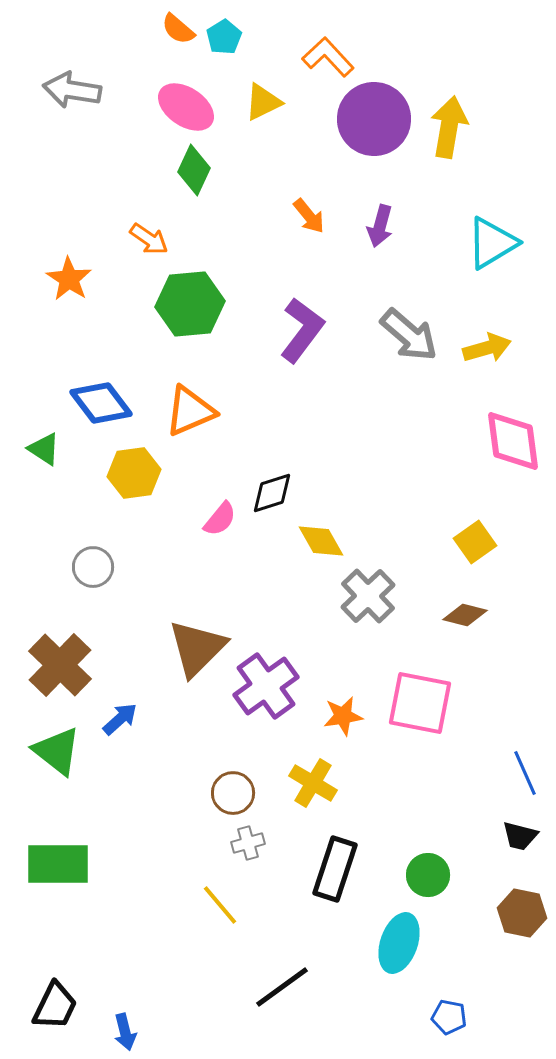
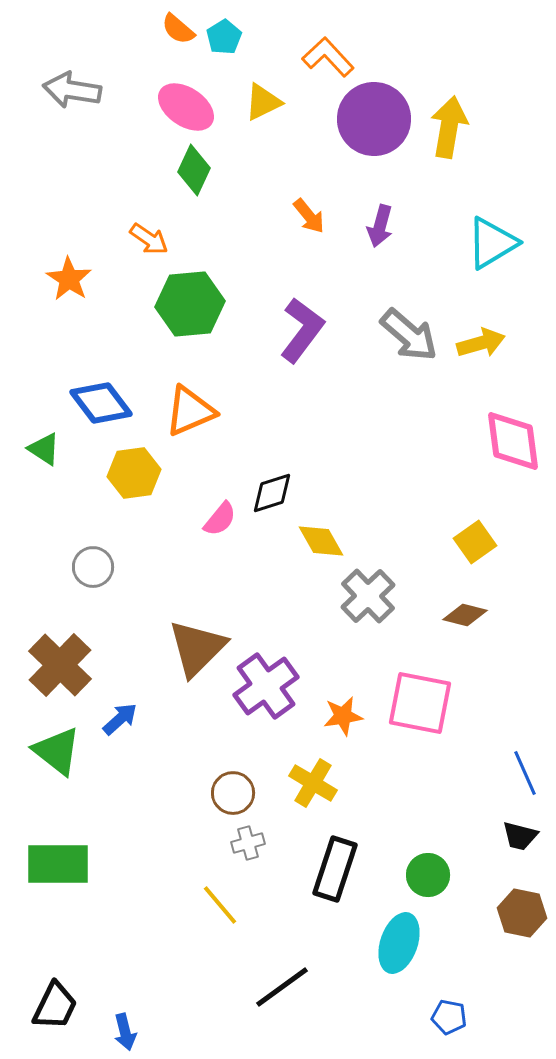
yellow arrow at (487, 348): moved 6 px left, 5 px up
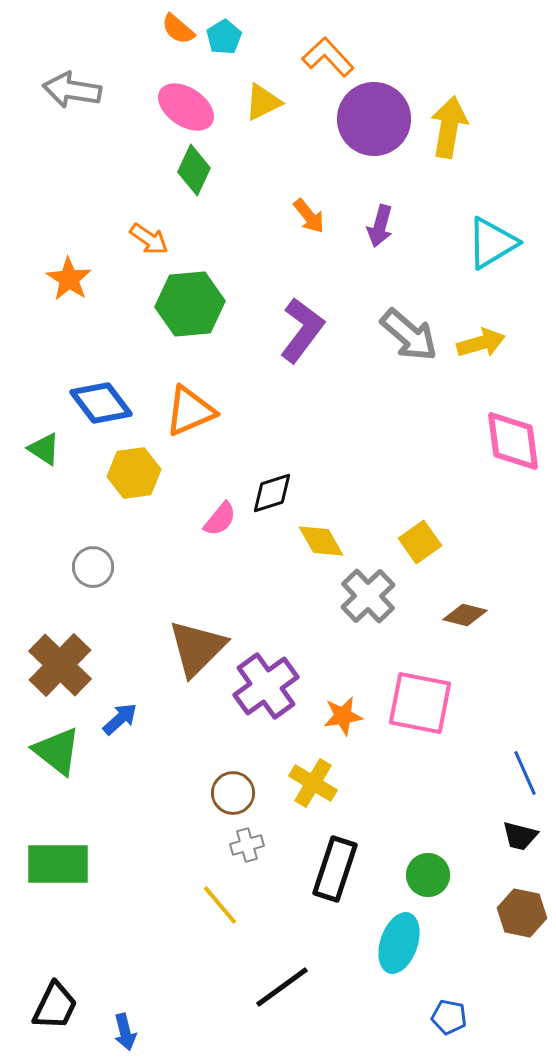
yellow square at (475, 542): moved 55 px left
gray cross at (248, 843): moved 1 px left, 2 px down
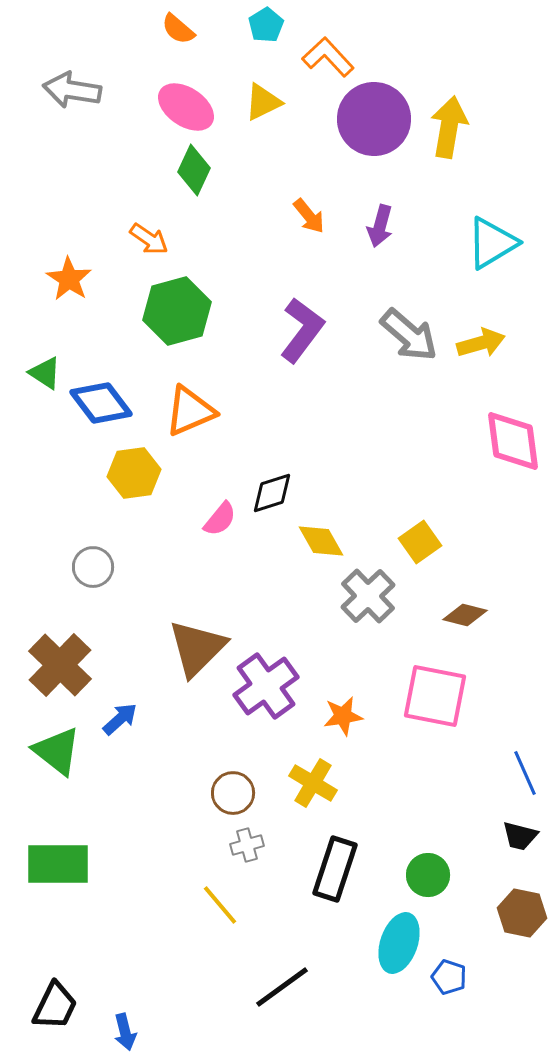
cyan pentagon at (224, 37): moved 42 px right, 12 px up
green hexagon at (190, 304): moved 13 px left, 7 px down; rotated 10 degrees counterclockwise
green triangle at (44, 449): moved 1 px right, 76 px up
pink square at (420, 703): moved 15 px right, 7 px up
blue pentagon at (449, 1017): moved 40 px up; rotated 8 degrees clockwise
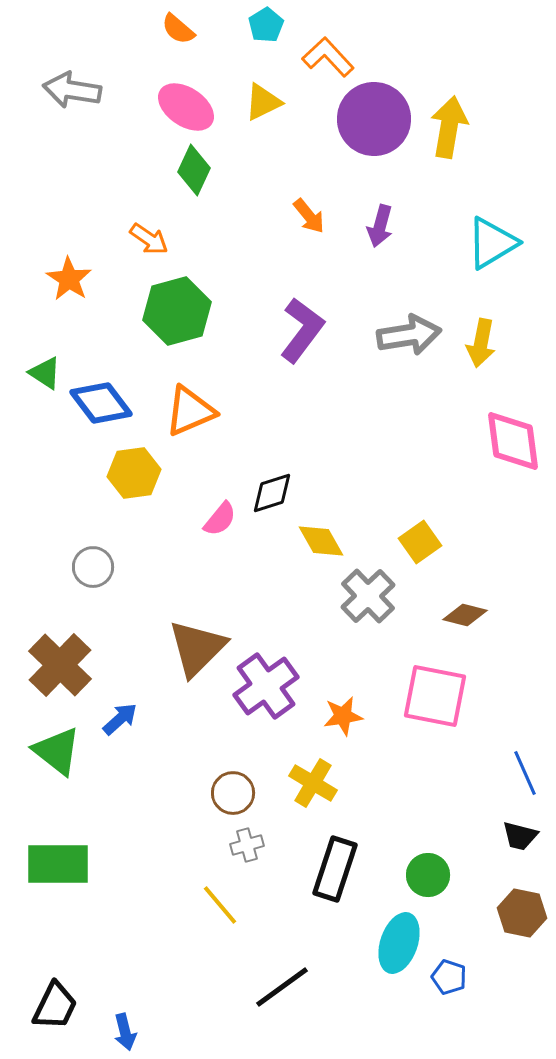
gray arrow at (409, 335): rotated 50 degrees counterclockwise
yellow arrow at (481, 343): rotated 117 degrees clockwise
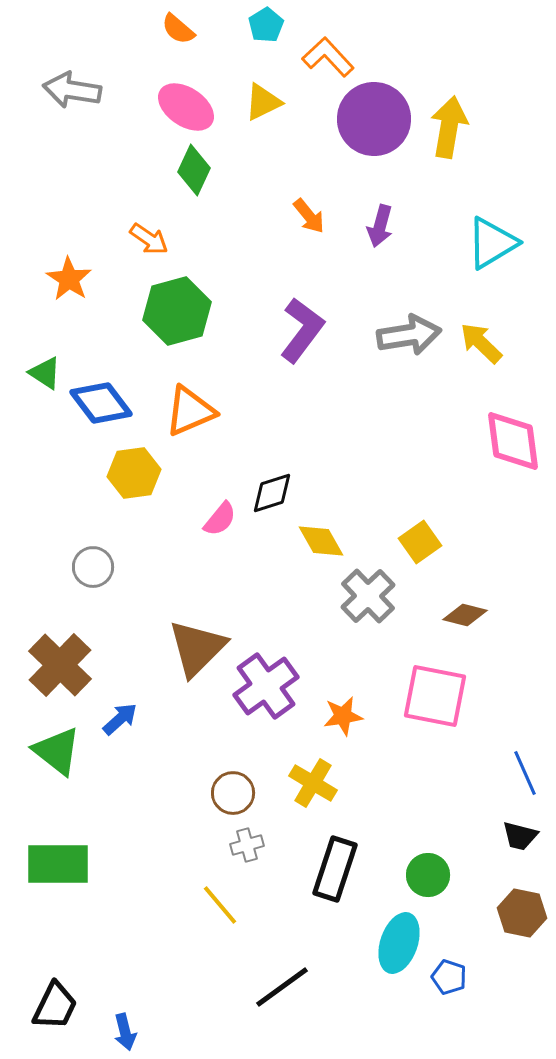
yellow arrow at (481, 343): rotated 123 degrees clockwise
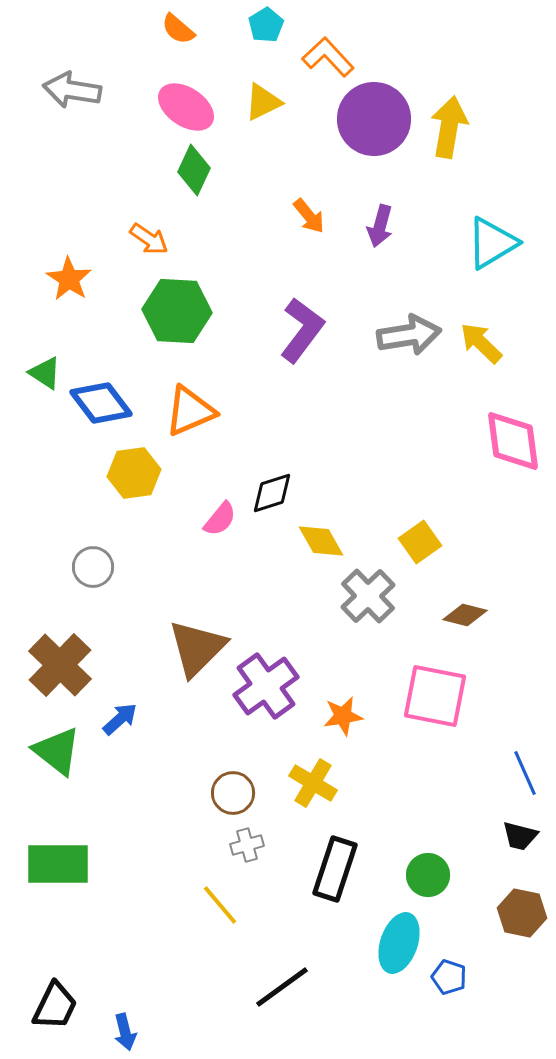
green hexagon at (177, 311): rotated 18 degrees clockwise
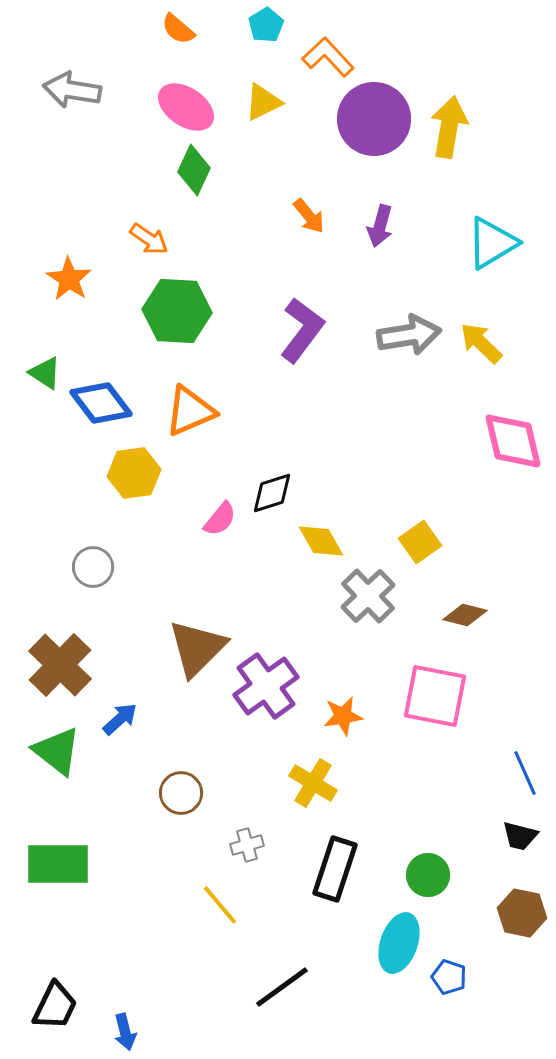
pink diamond at (513, 441): rotated 6 degrees counterclockwise
brown circle at (233, 793): moved 52 px left
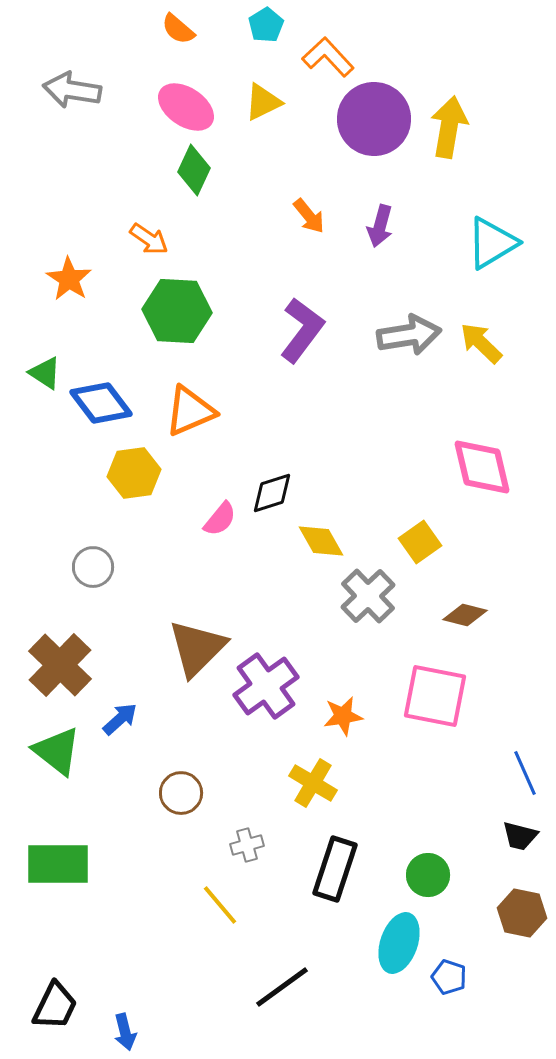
pink diamond at (513, 441): moved 31 px left, 26 px down
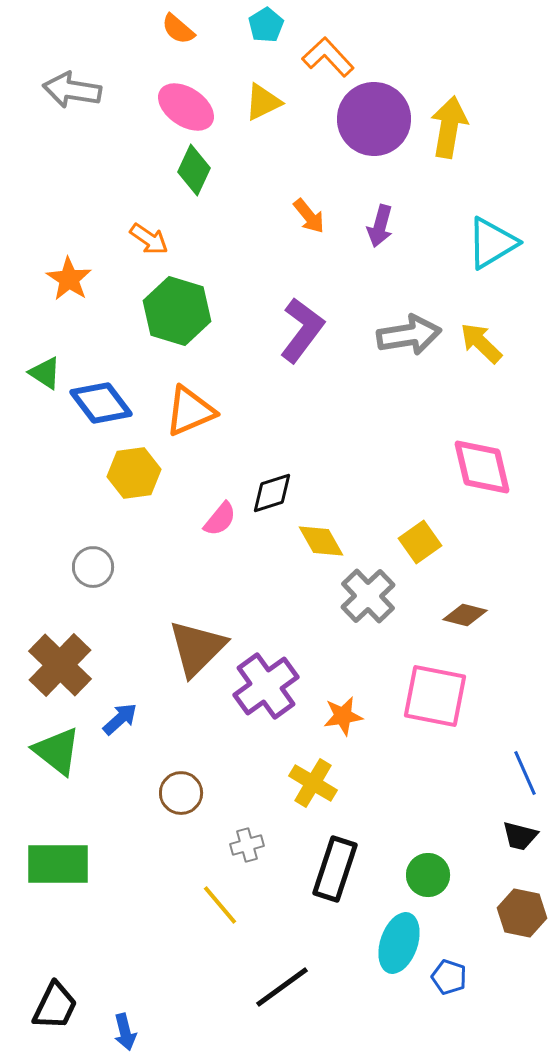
green hexagon at (177, 311): rotated 14 degrees clockwise
